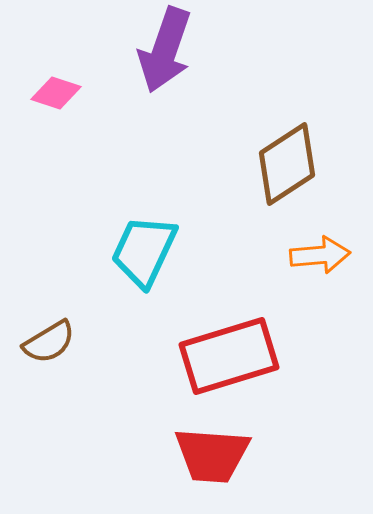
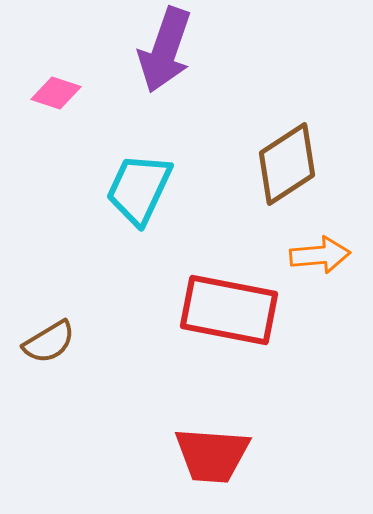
cyan trapezoid: moved 5 px left, 62 px up
red rectangle: moved 46 px up; rotated 28 degrees clockwise
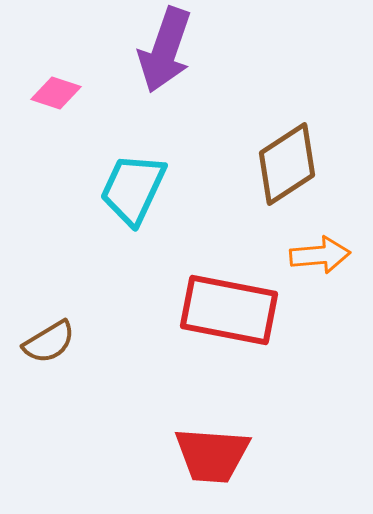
cyan trapezoid: moved 6 px left
